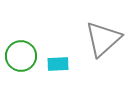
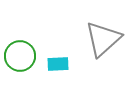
green circle: moved 1 px left
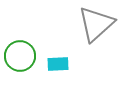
gray triangle: moved 7 px left, 15 px up
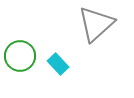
cyan rectangle: rotated 50 degrees clockwise
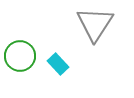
gray triangle: moved 1 px left; rotated 15 degrees counterclockwise
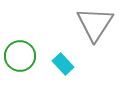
cyan rectangle: moved 5 px right
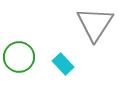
green circle: moved 1 px left, 1 px down
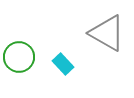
gray triangle: moved 12 px right, 9 px down; rotated 33 degrees counterclockwise
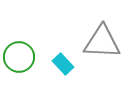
gray triangle: moved 5 px left, 9 px down; rotated 27 degrees counterclockwise
